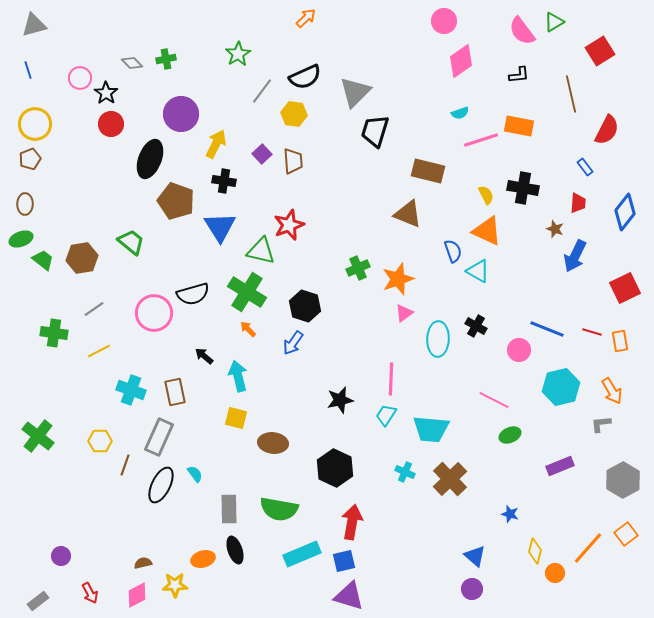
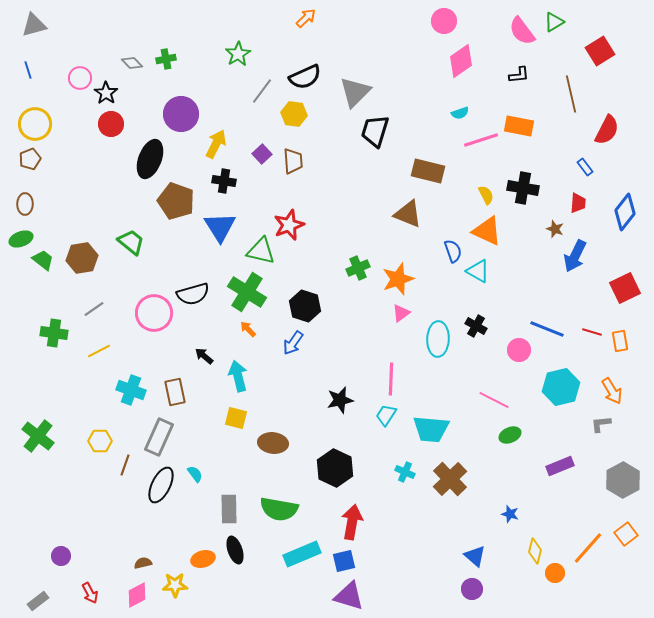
pink triangle at (404, 313): moved 3 px left
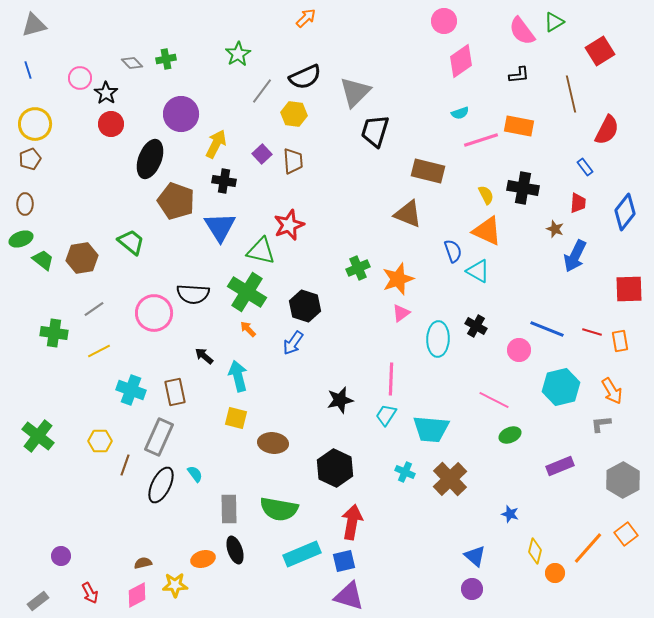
red square at (625, 288): moved 4 px right, 1 px down; rotated 24 degrees clockwise
black semicircle at (193, 294): rotated 20 degrees clockwise
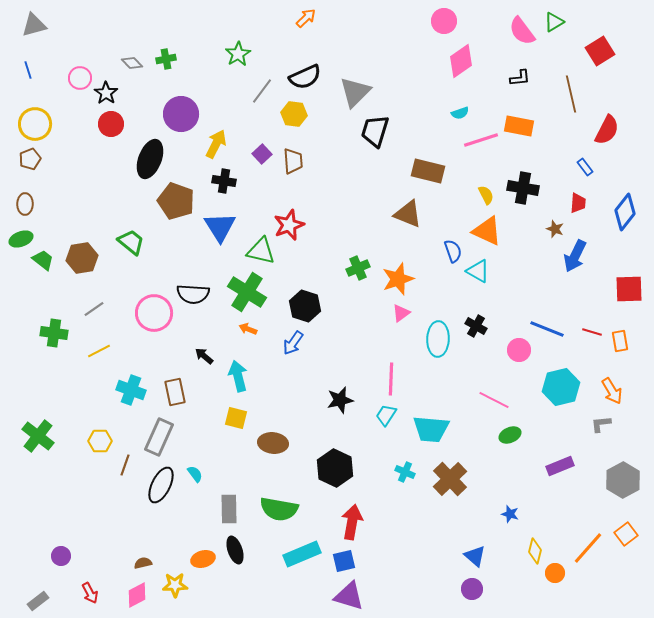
black L-shape at (519, 75): moved 1 px right, 3 px down
orange arrow at (248, 329): rotated 24 degrees counterclockwise
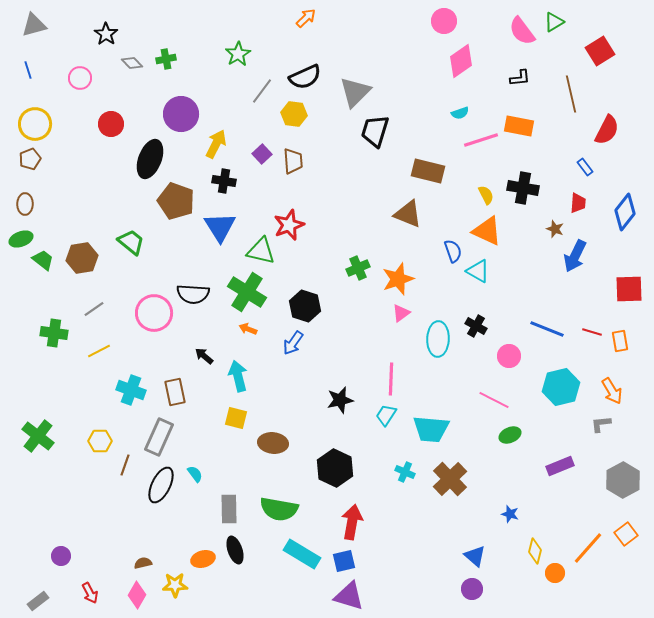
black star at (106, 93): moved 59 px up
pink circle at (519, 350): moved 10 px left, 6 px down
cyan rectangle at (302, 554): rotated 54 degrees clockwise
pink diamond at (137, 595): rotated 32 degrees counterclockwise
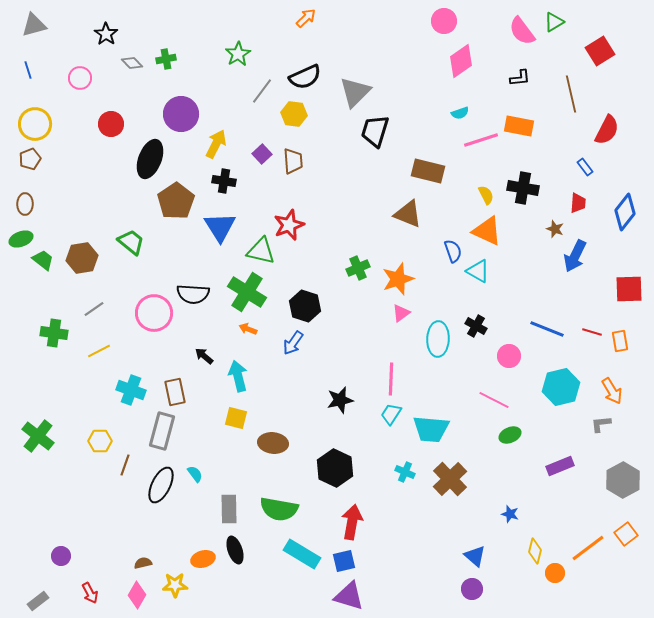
brown pentagon at (176, 201): rotated 18 degrees clockwise
cyan trapezoid at (386, 415): moved 5 px right, 1 px up
gray rectangle at (159, 437): moved 3 px right, 6 px up; rotated 9 degrees counterclockwise
orange line at (588, 548): rotated 12 degrees clockwise
